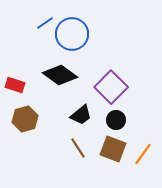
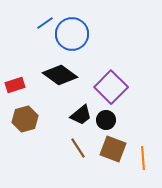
red rectangle: rotated 36 degrees counterclockwise
black circle: moved 10 px left
orange line: moved 4 px down; rotated 40 degrees counterclockwise
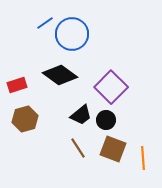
red rectangle: moved 2 px right
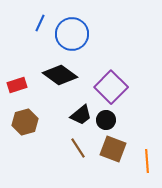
blue line: moved 5 px left; rotated 30 degrees counterclockwise
brown hexagon: moved 3 px down
orange line: moved 4 px right, 3 px down
